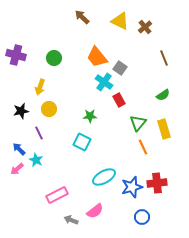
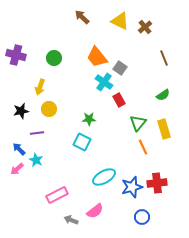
green star: moved 1 px left, 3 px down
purple line: moved 2 px left; rotated 72 degrees counterclockwise
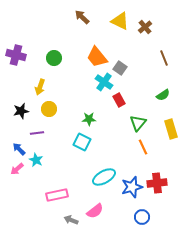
yellow rectangle: moved 7 px right
pink rectangle: rotated 15 degrees clockwise
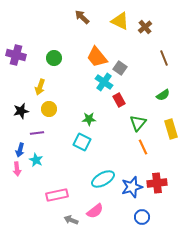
blue arrow: moved 1 px right, 1 px down; rotated 120 degrees counterclockwise
pink arrow: rotated 56 degrees counterclockwise
cyan ellipse: moved 1 px left, 2 px down
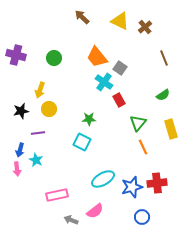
yellow arrow: moved 3 px down
purple line: moved 1 px right
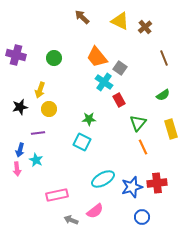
black star: moved 1 px left, 4 px up
